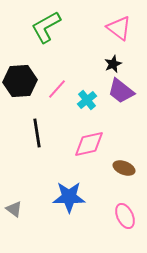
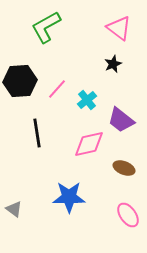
purple trapezoid: moved 29 px down
pink ellipse: moved 3 px right, 1 px up; rotated 10 degrees counterclockwise
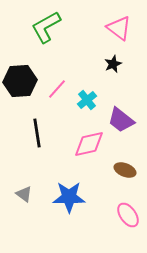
brown ellipse: moved 1 px right, 2 px down
gray triangle: moved 10 px right, 15 px up
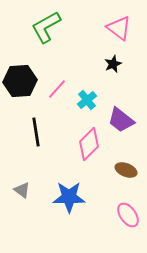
black line: moved 1 px left, 1 px up
pink diamond: rotated 32 degrees counterclockwise
brown ellipse: moved 1 px right
gray triangle: moved 2 px left, 4 px up
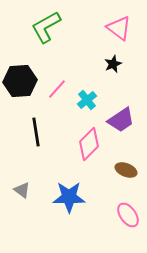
purple trapezoid: rotated 72 degrees counterclockwise
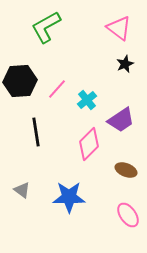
black star: moved 12 px right
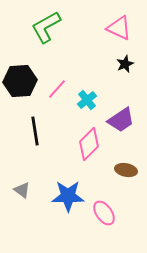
pink triangle: rotated 12 degrees counterclockwise
black line: moved 1 px left, 1 px up
brown ellipse: rotated 10 degrees counterclockwise
blue star: moved 1 px left, 1 px up
pink ellipse: moved 24 px left, 2 px up
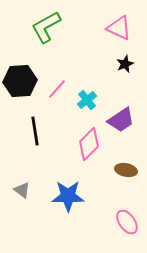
pink ellipse: moved 23 px right, 9 px down
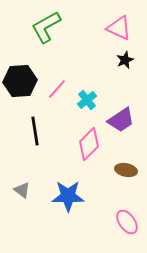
black star: moved 4 px up
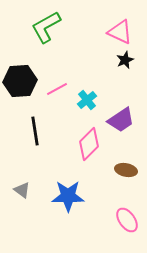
pink triangle: moved 1 px right, 4 px down
pink line: rotated 20 degrees clockwise
pink ellipse: moved 2 px up
